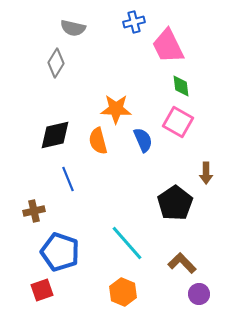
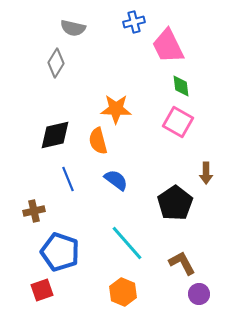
blue semicircle: moved 27 px left, 40 px down; rotated 30 degrees counterclockwise
brown L-shape: rotated 16 degrees clockwise
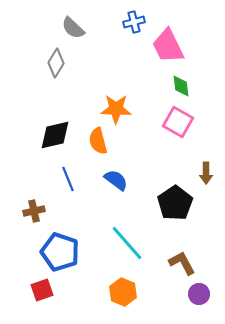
gray semicircle: rotated 30 degrees clockwise
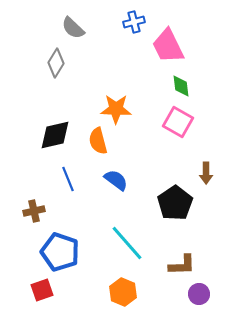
brown L-shape: moved 2 px down; rotated 116 degrees clockwise
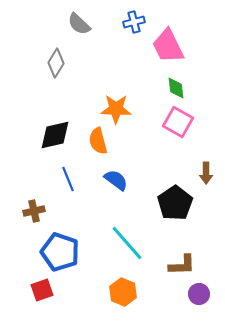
gray semicircle: moved 6 px right, 4 px up
green diamond: moved 5 px left, 2 px down
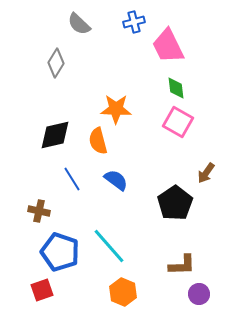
brown arrow: rotated 35 degrees clockwise
blue line: moved 4 px right; rotated 10 degrees counterclockwise
brown cross: moved 5 px right; rotated 25 degrees clockwise
cyan line: moved 18 px left, 3 px down
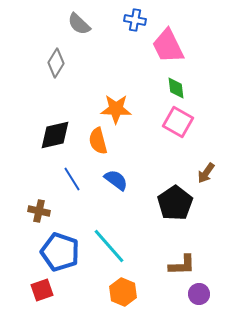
blue cross: moved 1 px right, 2 px up; rotated 25 degrees clockwise
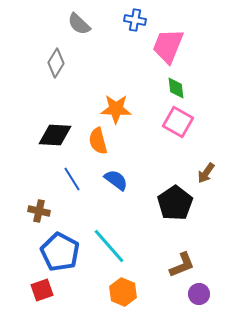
pink trapezoid: rotated 48 degrees clockwise
black diamond: rotated 16 degrees clockwise
blue pentagon: rotated 9 degrees clockwise
brown L-shape: rotated 20 degrees counterclockwise
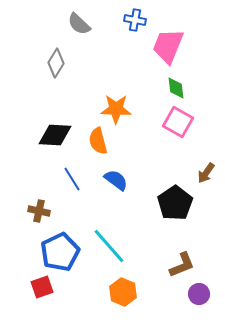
blue pentagon: rotated 18 degrees clockwise
red square: moved 3 px up
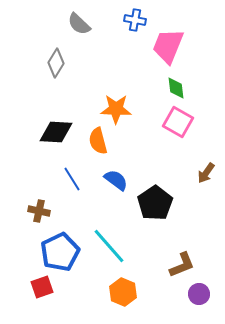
black diamond: moved 1 px right, 3 px up
black pentagon: moved 20 px left
